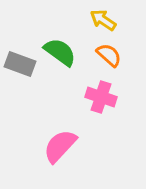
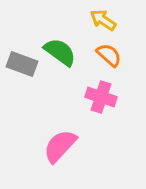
gray rectangle: moved 2 px right
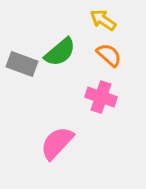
green semicircle: rotated 104 degrees clockwise
pink semicircle: moved 3 px left, 3 px up
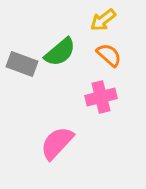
yellow arrow: rotated 72 degrees counterclockwise
pink cross: rotated 32 degrees counterclockwise
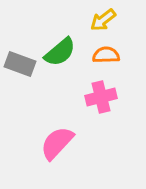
orange semicircle: moved 3 px left; rotated 44 degrees counterclockwise
gray rectangle: moved 2 px left
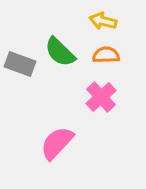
yellow arrow: moved 1 px down; rotated 52 degrees clockwise
green semicircle: rotated 84 degrees clockwise
pink cross: rotated 28 degrees counterclockwise
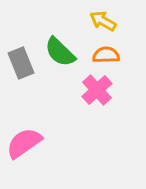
yellow arrow: rotated 16 degrees clockwise
gray rectangle: moved 1 px right, 1 px up; rotated 48 degrees clockwise
pink cross: moved 4 px left, 7 px up
pink semicircle: moved 33 px left; rotated 12 degrees clockwise
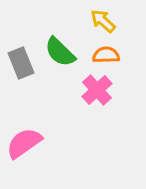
yellow arrow: rotated 12 degrees clockwise
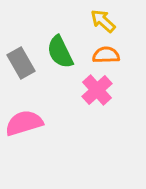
green semicircle: rotated 20 degrees clockwise
gray rectangle: rotated 8 degrees counterclockwise
pink semicircle: moved 20 px up; rotated 18 degrees clockwise
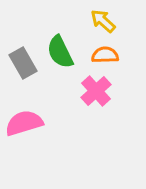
orange semicircle: moved 1 px left
gray rectangle: moved 2 px right
pink cross: moved 1 px left, 1 px down
